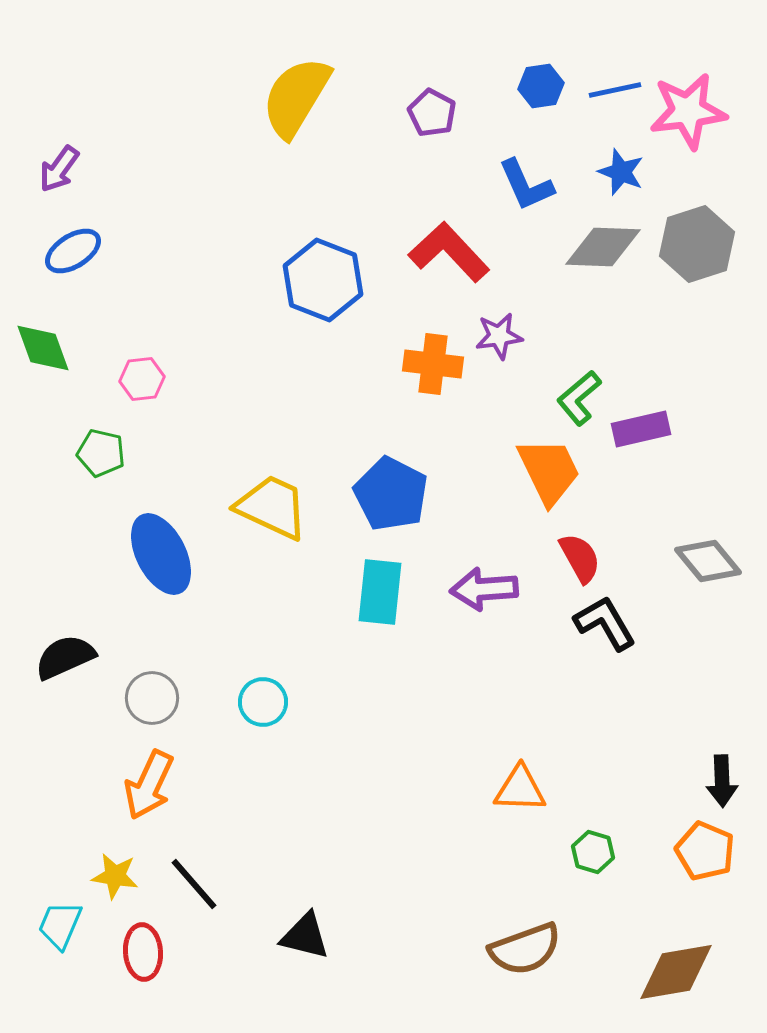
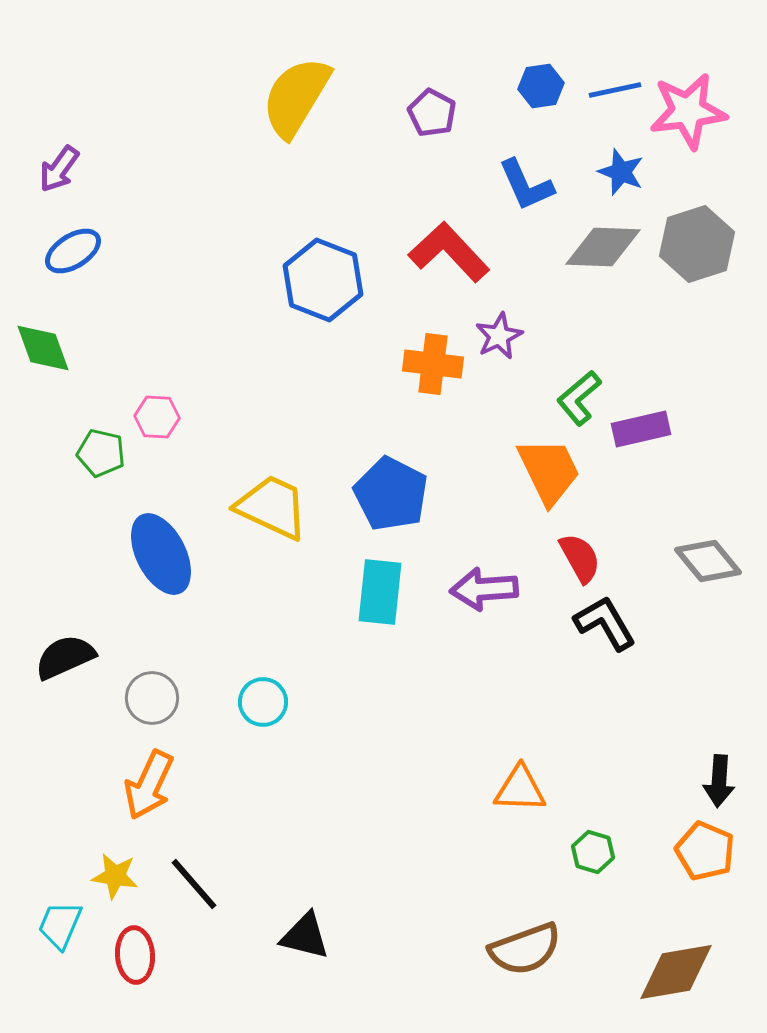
purple star at (499, 336): rotated 18 degrees counterclockwise
pink hexagon at (142, 379): moved 15 px right, 38 px down; rotated 9 degrees clockwise
black arrow at (722, 781): moved 3 px left; rotated 6 degrees clockwise
red ellipse at (143, 952): moved 8 px left, 3 px down
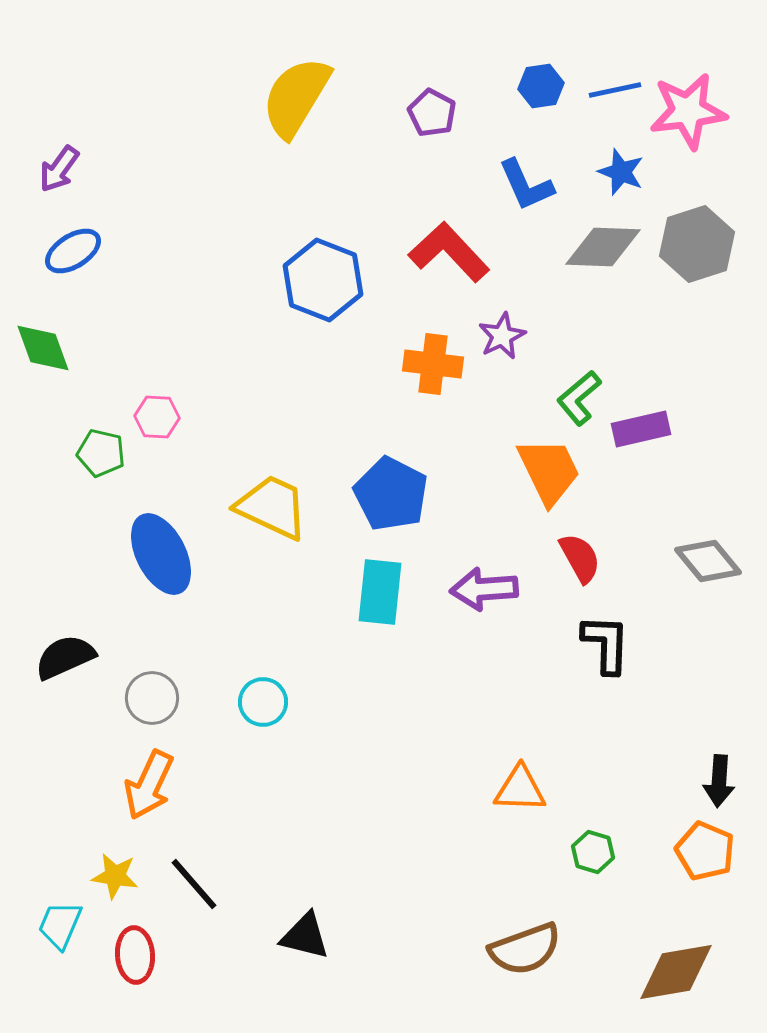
purple star at (499, 336): moved 3 px right
black L-shape at (605, 623): moved 1 px right, 21 px down; rotated 32 degrees clockwise
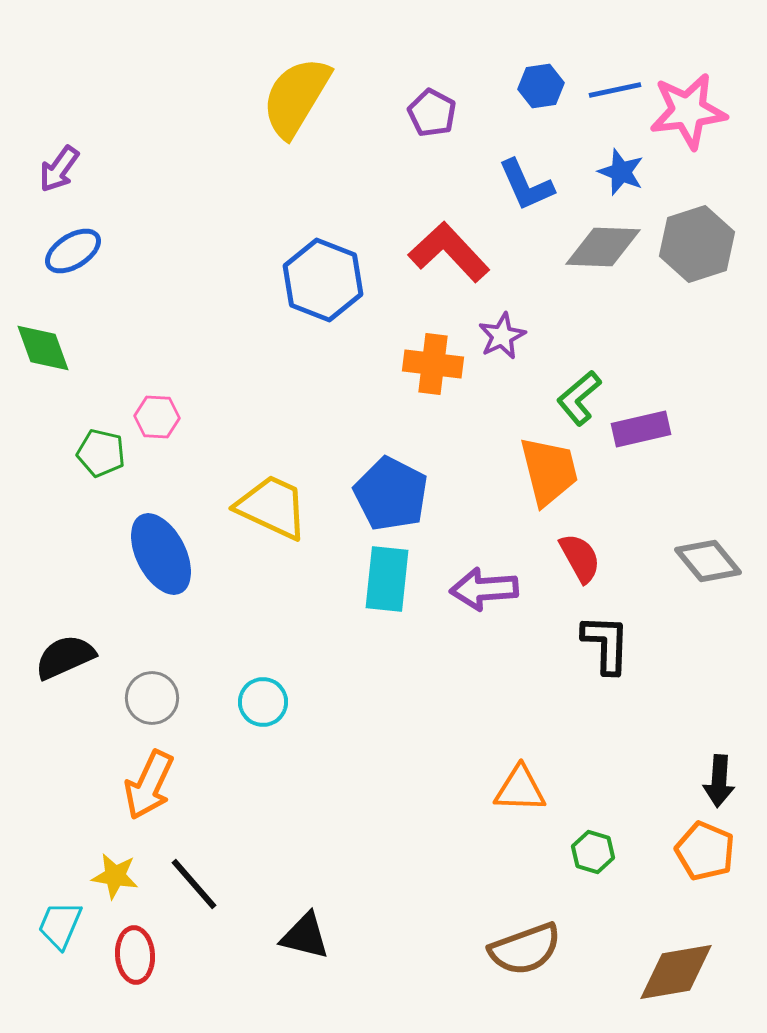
orange trapezoid at (549, 471): rotated 12 degrees clockwise
cyan rectangle at (380, 592): moved 7 px right, 13 px up
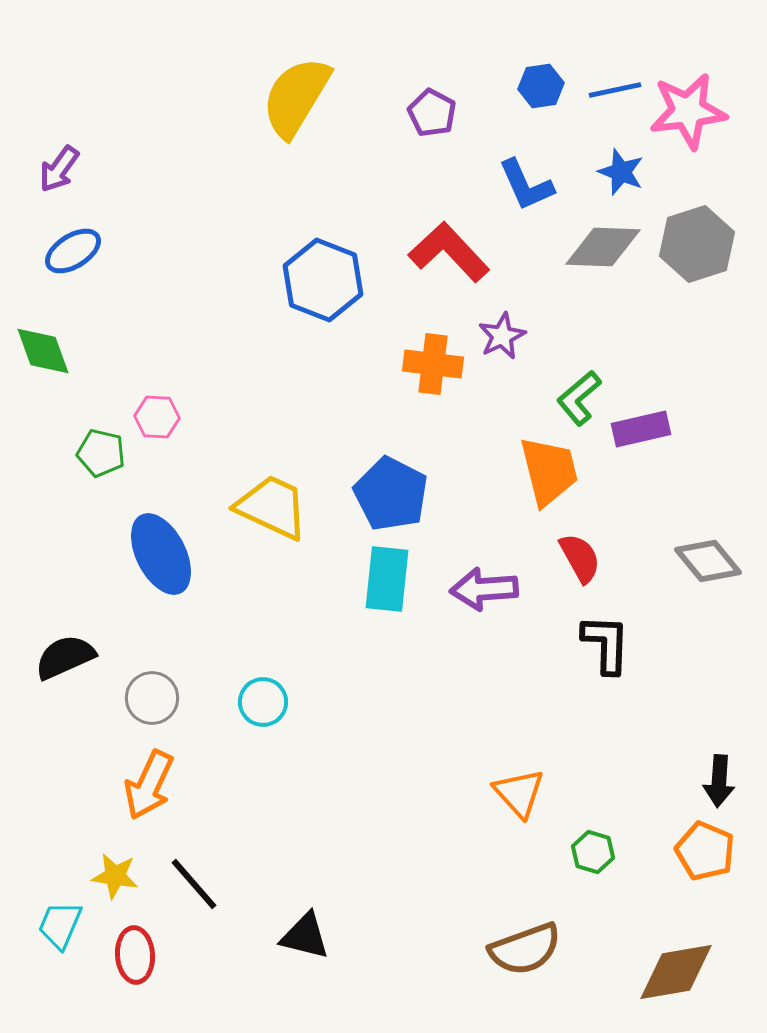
green diamond at (43, 348): moved 3 px down
orange triangle at (520, 789): moved 1 px left, 4 px down; rotated 46 degrees clockwise
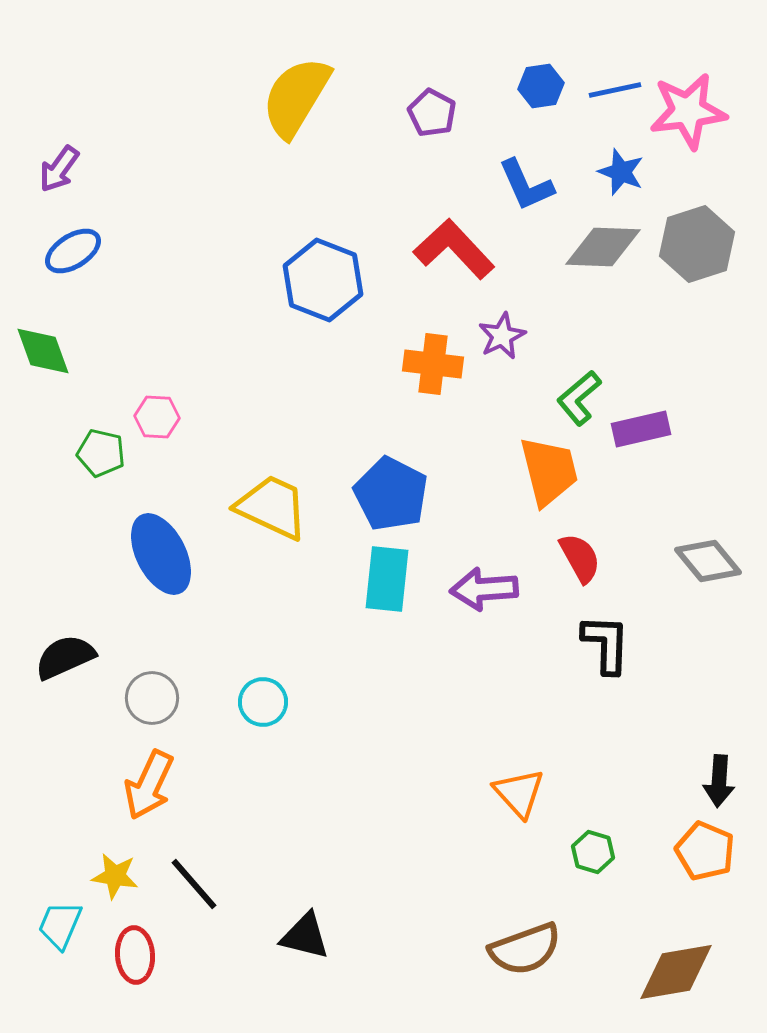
red L-shape at (449, 252): moved 5 px right, 3 px up
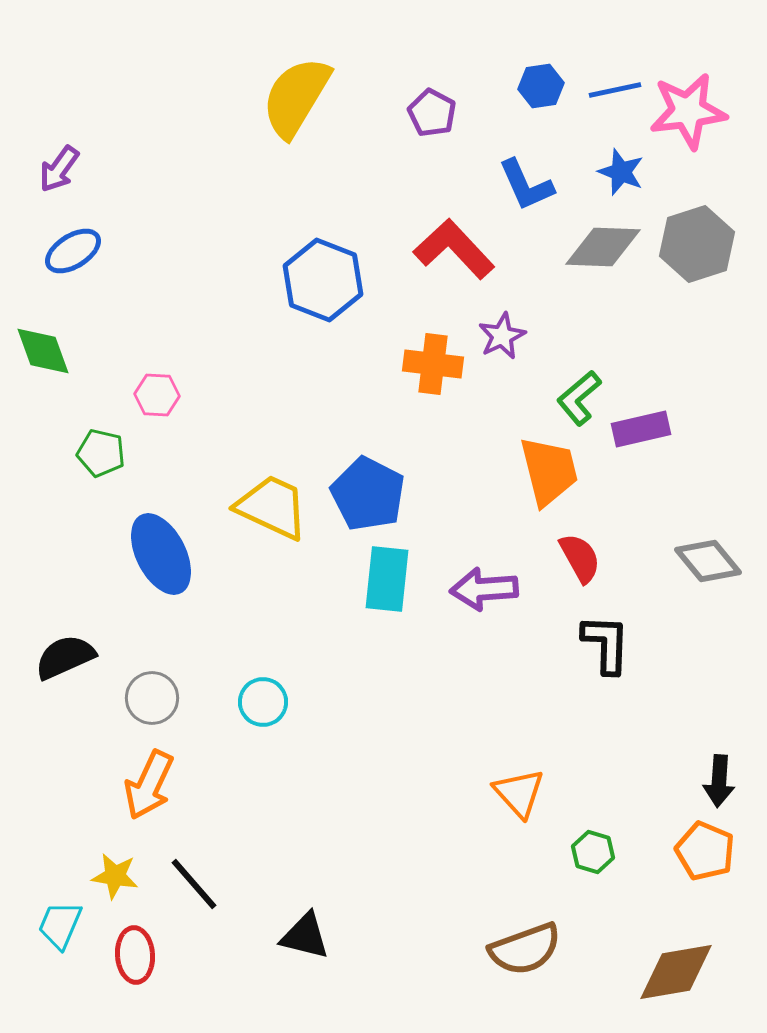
pink hexagon at (157, 417): moved 22 px up
blue pentagon at (391, 494): moved 23 px left
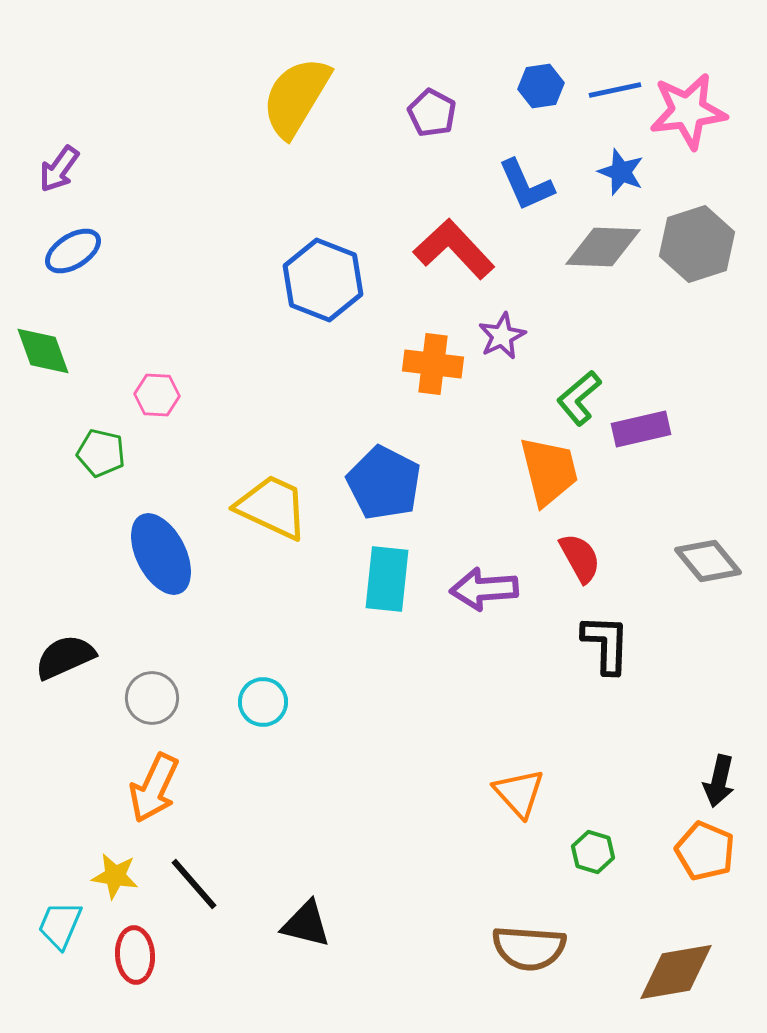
blue pentagon at (368, 494): moved 16 px right, 11 px up
black arrow at (719, 781): rotated 9 degrees clockwise
orange arrow at (149, 785): moved 5 px right, 3 px down
black triangle at (305, 936): moved 1 px right, 12 px up
brown semicircle at (525, 949): moved 4 px right, 1 px up; rotated 24 degrees clockwise
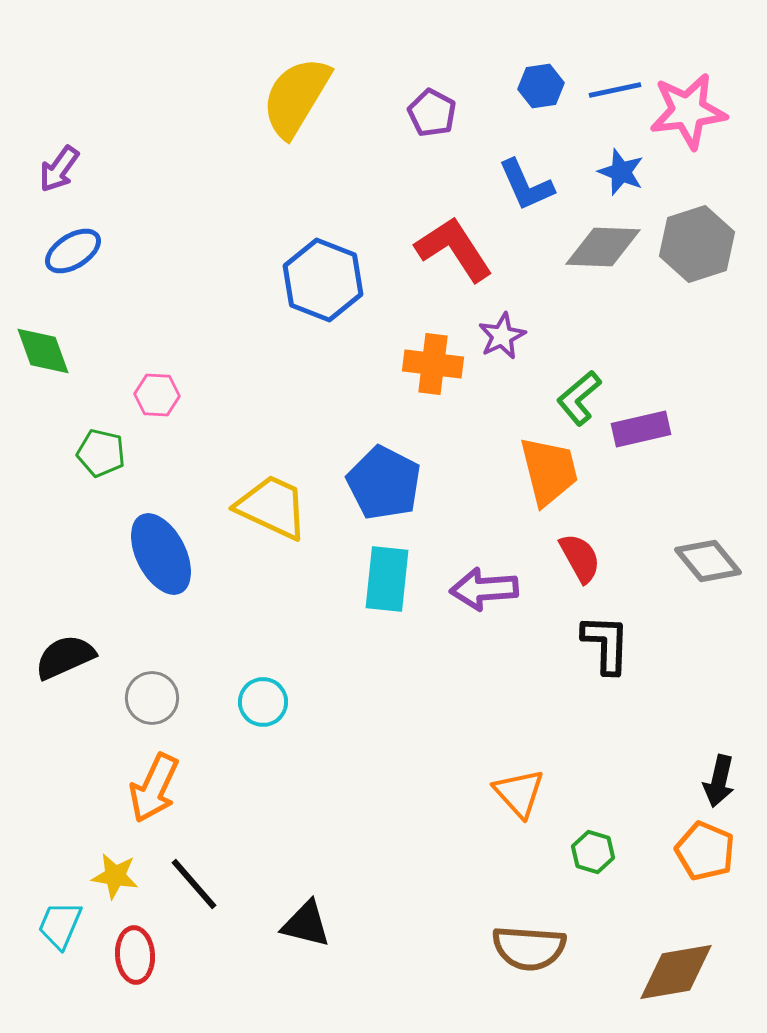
red L-shape at (454, 249): rotated 10 degrees clockwise
